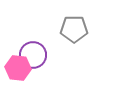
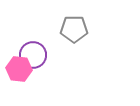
pink hexagon: moved 1 px right, 1 px down
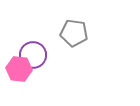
gray pentagon: moved 4 px down; rotated 8 degrees clockwise
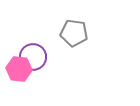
purple circle: moved 2 px down
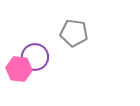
purple circle: moved 2 px right
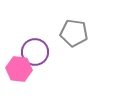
purple circle: moved 5 px up
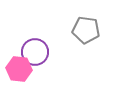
gray pentagon: moved 12 px right, 3 px up
